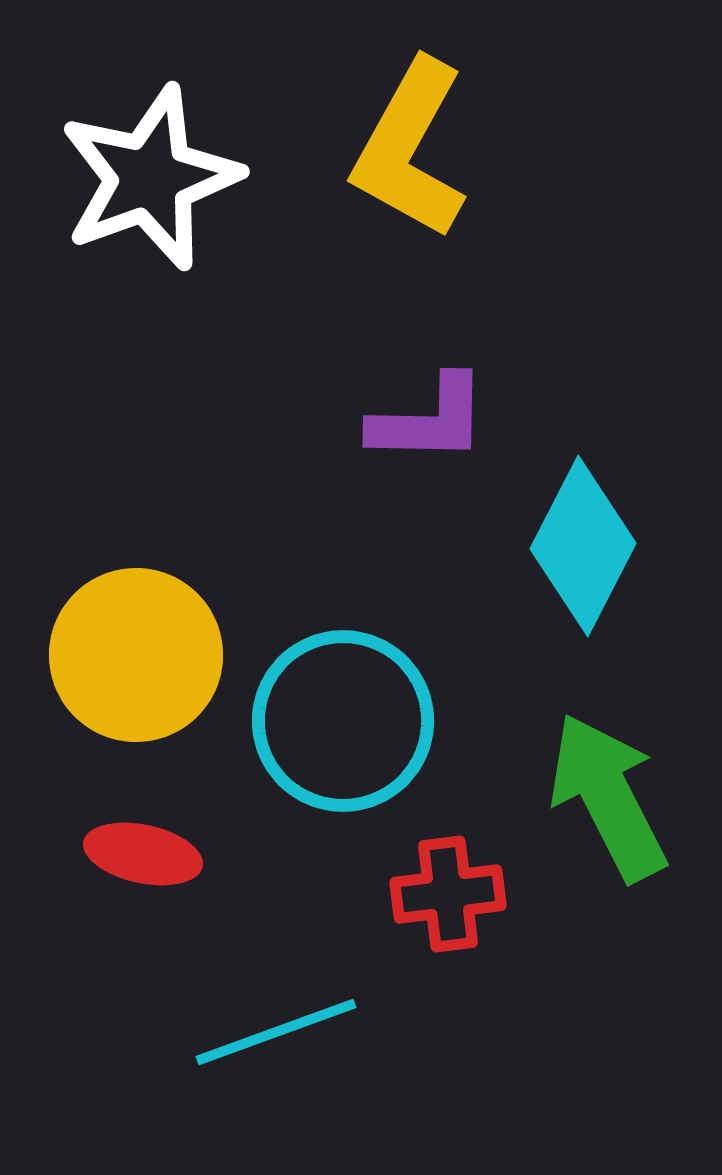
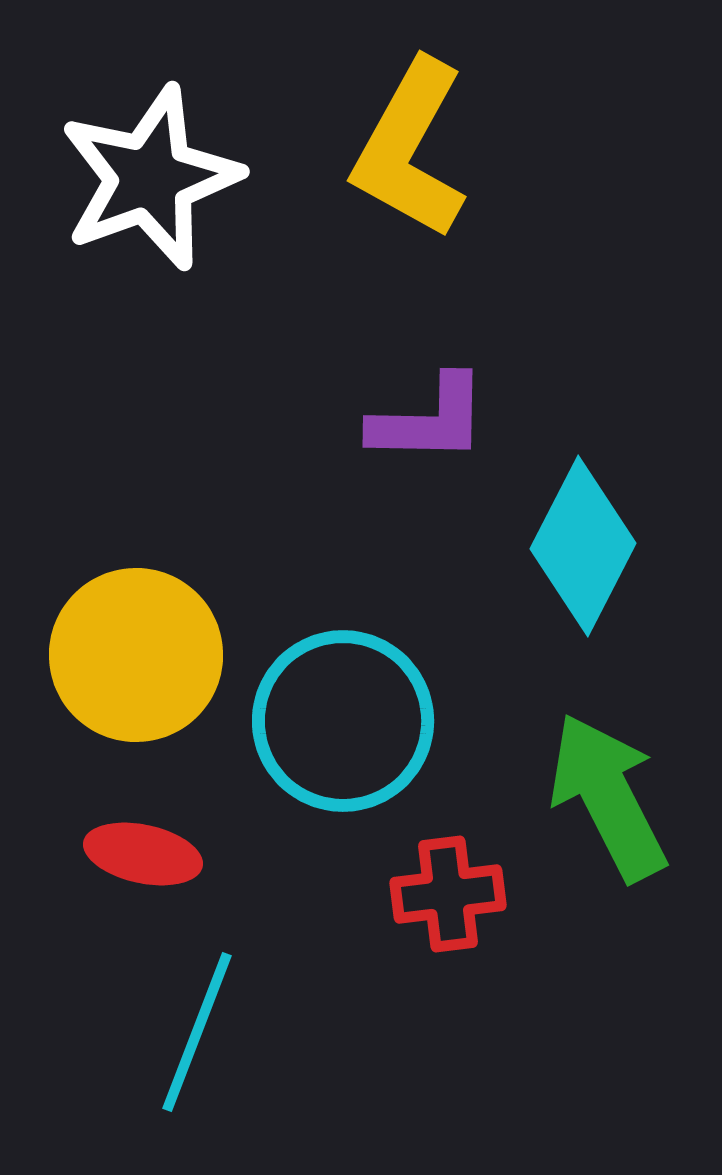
cyan line: moved 79 px left; rotated 49 degrees counterclockwise
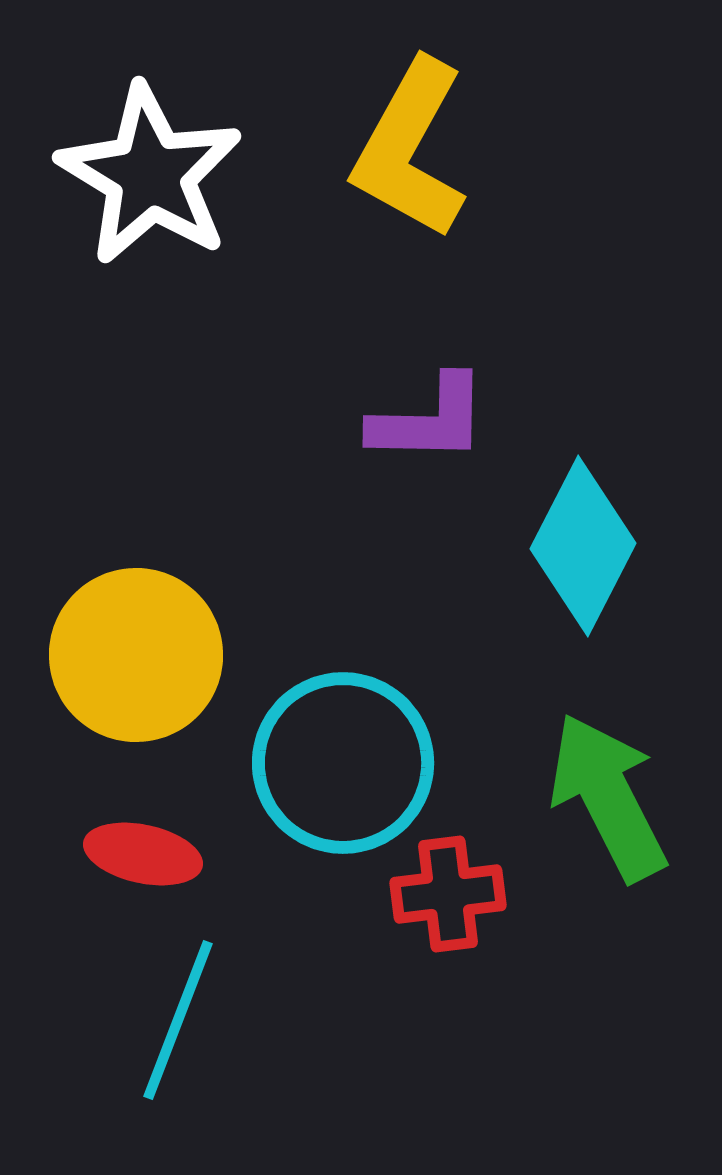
white star: moved 3 px up; rotated 21 degrees counterclockwise
cyan circle: moved 42 px down
cyan line: moved 19 px left, 12 px up
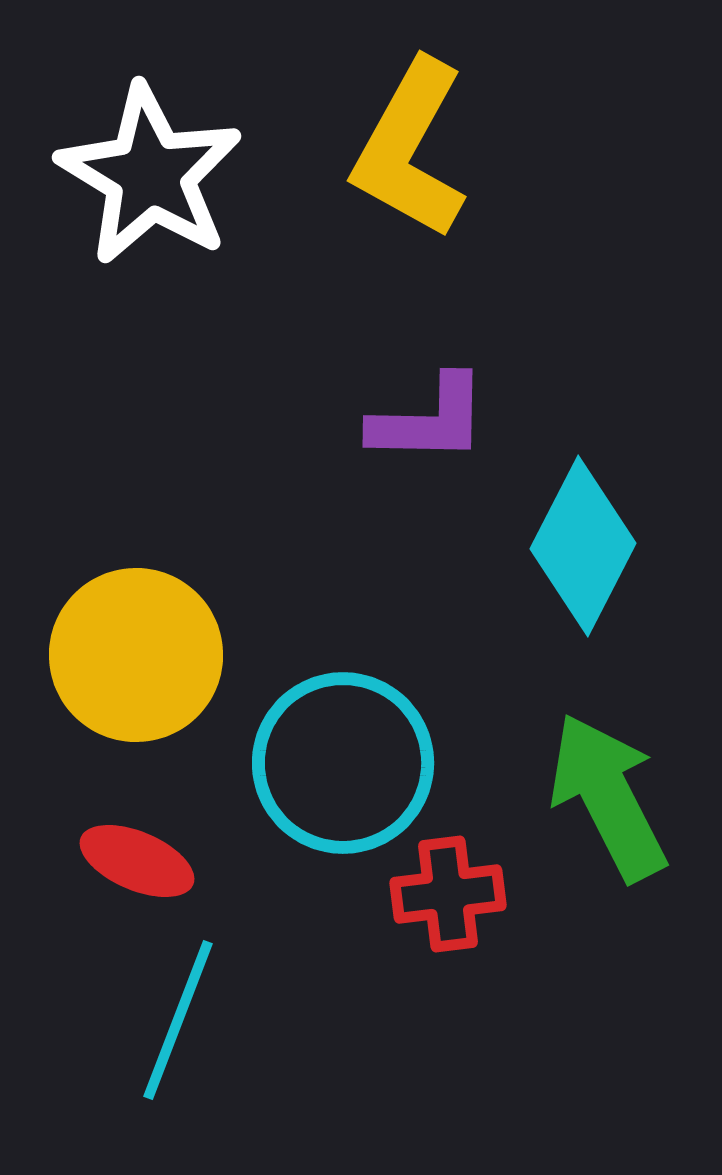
red ellipse: moved 6 px left, 7 px down; rotated 11 degrees clockwise
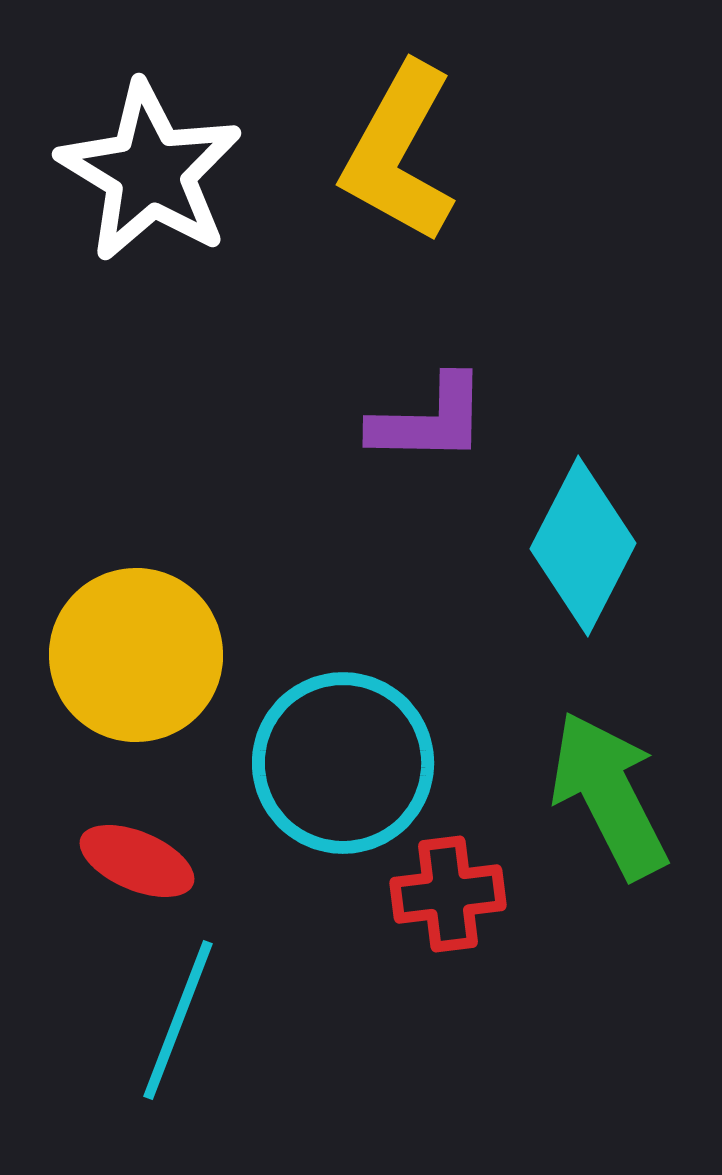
yellow L-shape: moved 11 px left, 4 px down
white star: moved 3 px up
green arrow: moved 1 px right, 2 px up
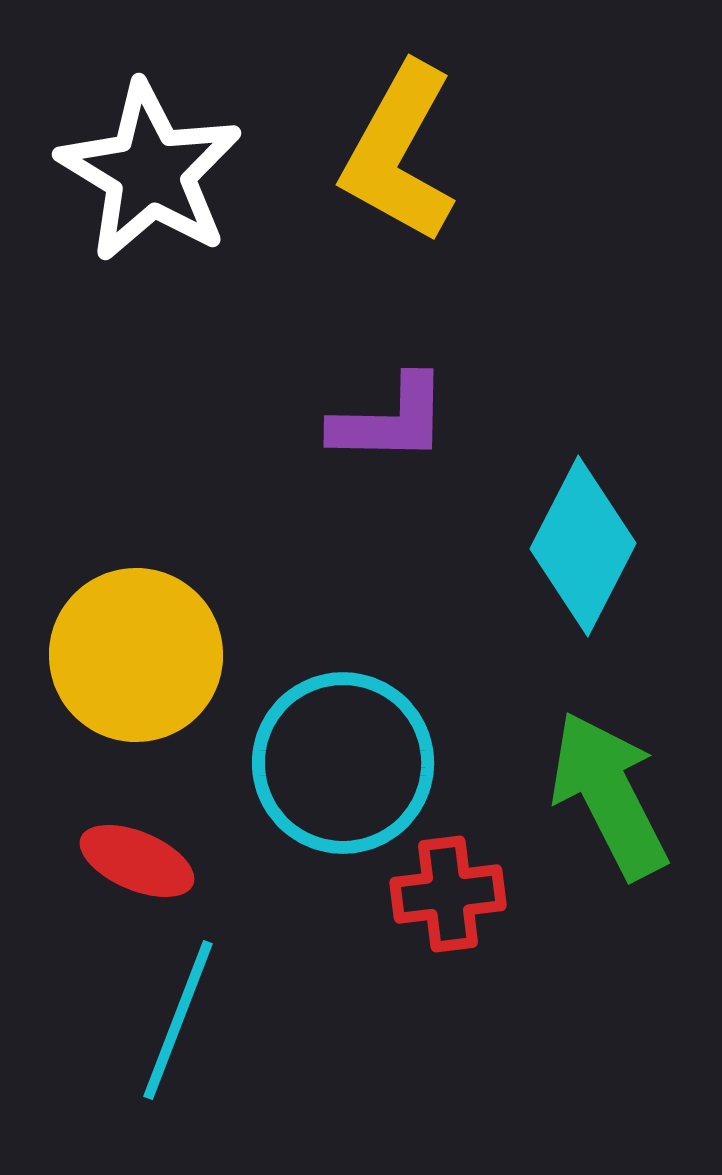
purple L-shape: moved 39 px left
